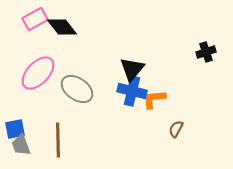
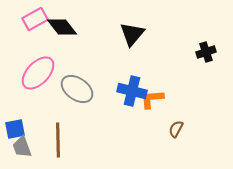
black triangle: moved 35 px up
orange L-shape: moved 2 px left
gray trapezoid: moved 1 px right, 2 px down
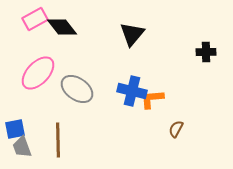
black cross: rotated 18 degrees clockwise
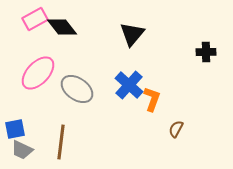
blue cross: moved 3 px left, 6 px up; rotated 28 degrees clockwise
orange L-shape: rotated 115 degrees clockwise
brown line: moved 3 px right, 2 px down; rotated 8 degrees clockwise
gray trapezoid: moved 3 px down; rotated 45 degrees counterclockwise
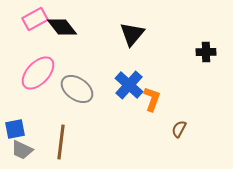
brown semicircle: moved 3 px right
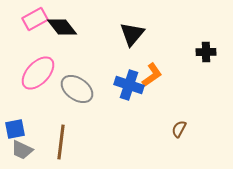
blue cross: rotated 24 degrees counterclockwise
orange L-shape: moved 24 px up; rotated 35 degrees clockwise
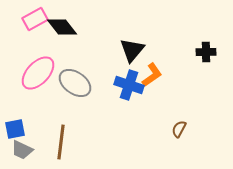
black triangle: moved 16 px down
gray ellipse: moved 2 px left, 6 px up
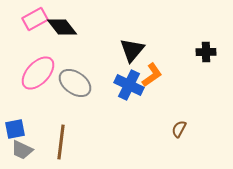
blue cross: rotated 8 degrees clockwise
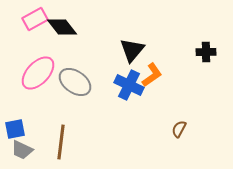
gray ellipse: moved 1 px up
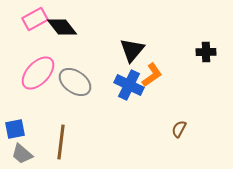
gray trapezoid: moved 4 px down; rotated 15 degrees clockwise
